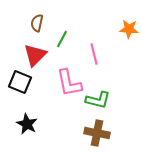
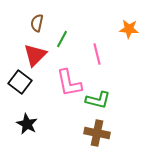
pink line: moved 3 px right
black square: rotated 15 degrees clockwise
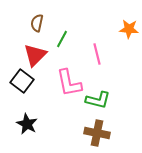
black square: moved 2 px right, 1 px up
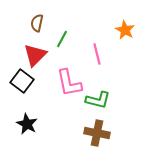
orange star: moved 4 px left, 1 px down; rotated 24 degrees clockwise
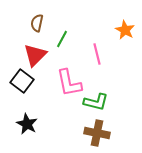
green L-shape: moved 2 px left, 2 px down
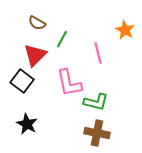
brown semicircle: rotated 72 degrees counterclockwise
pink line: moved 1 px right, 1 px up
